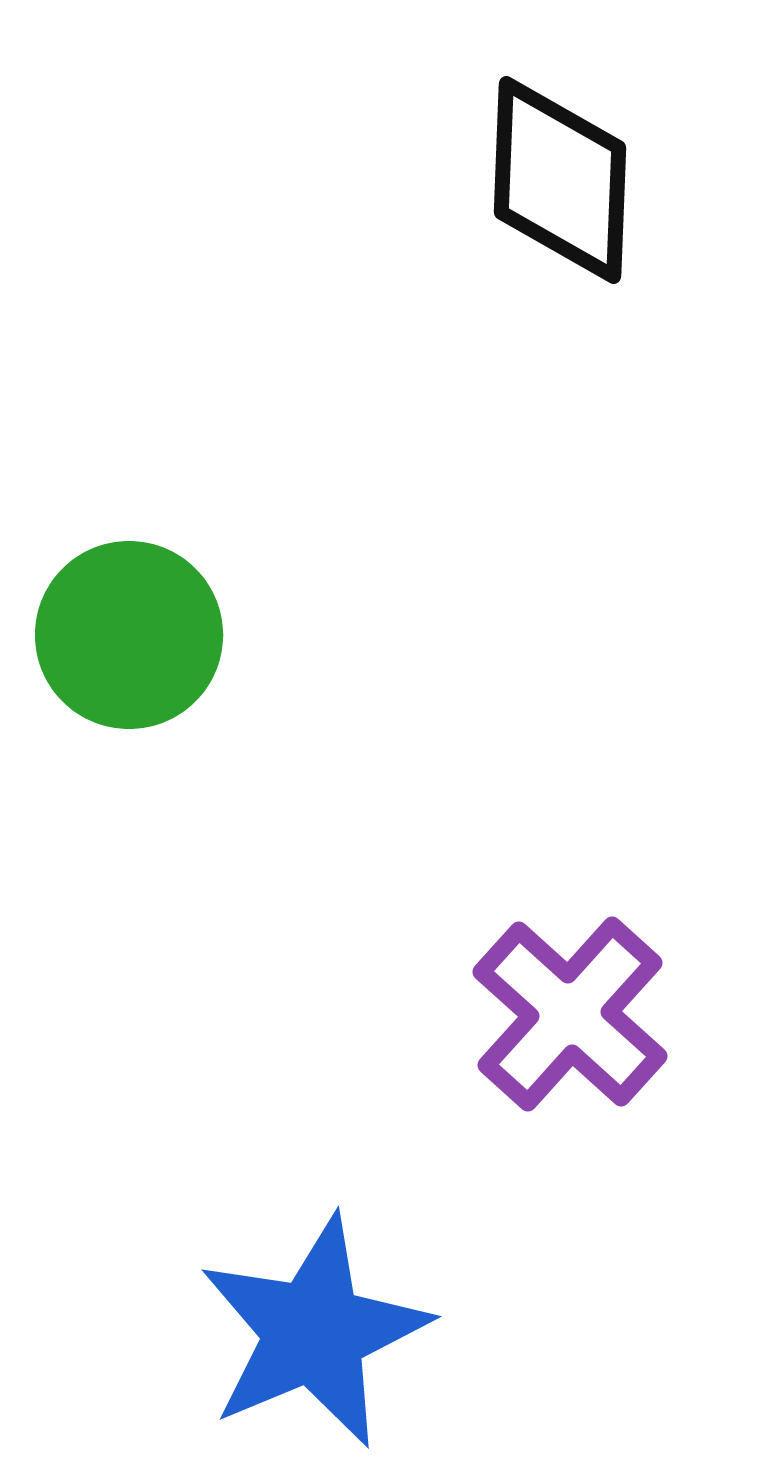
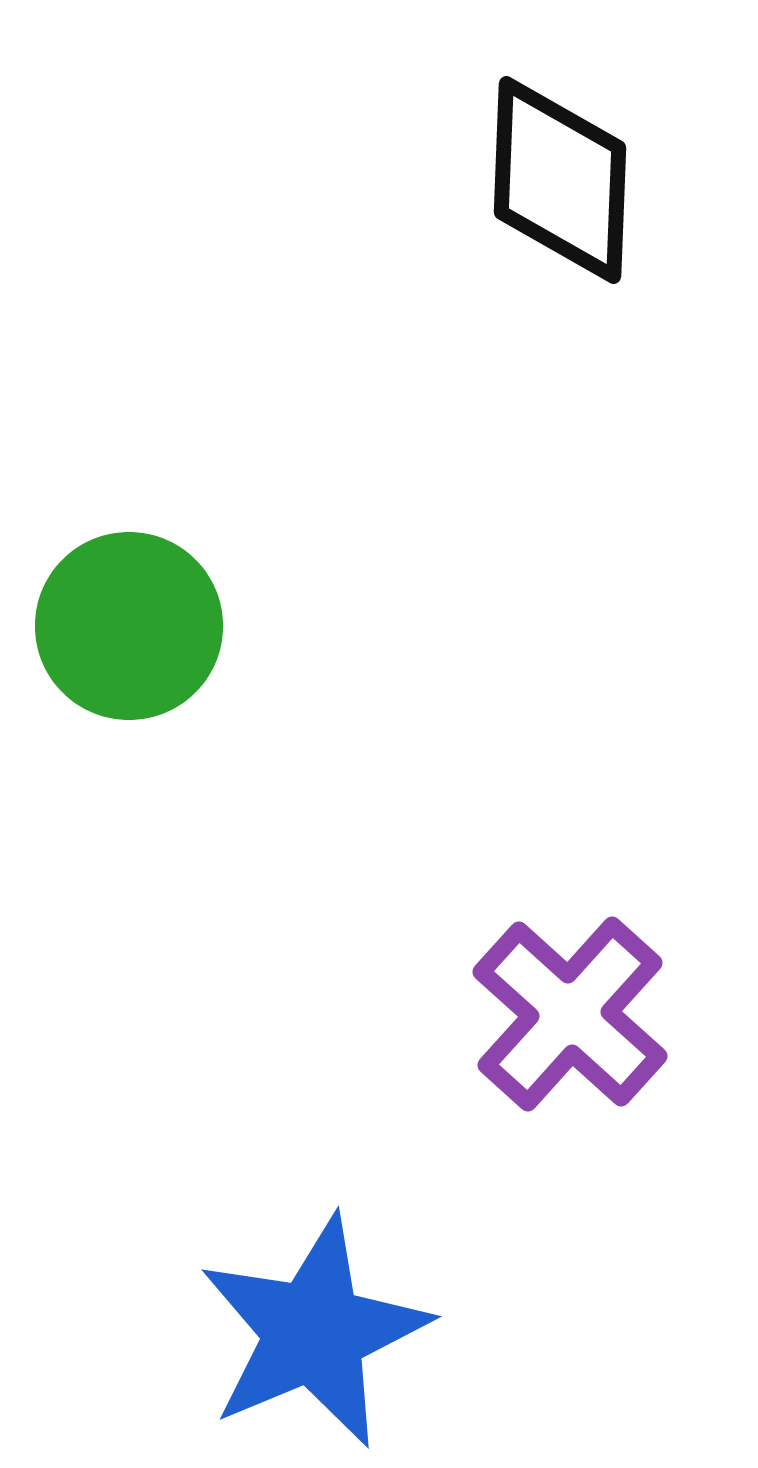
green circle: moved 9 px up
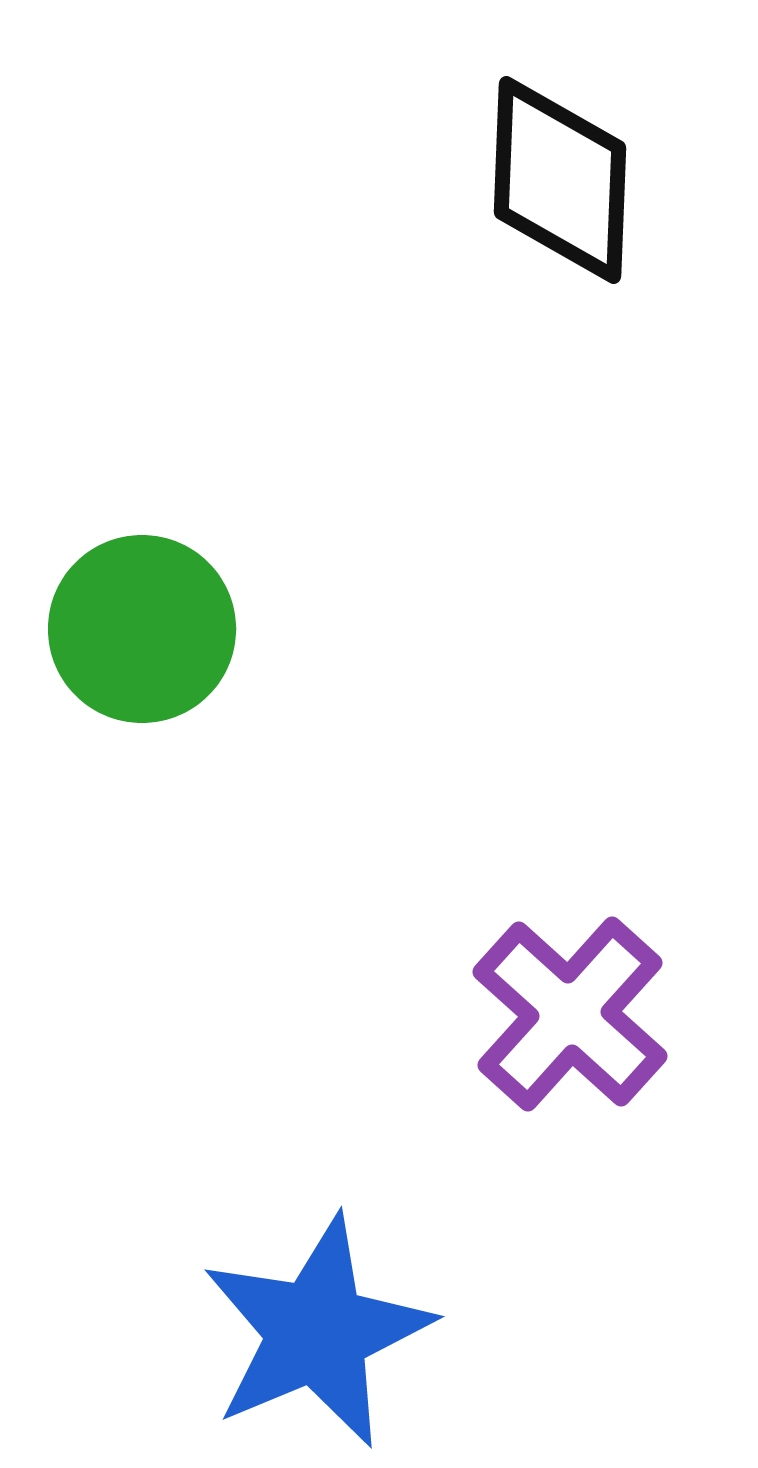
green circle: moved 13 px right, 3 px down
blue star: moved 3 px right
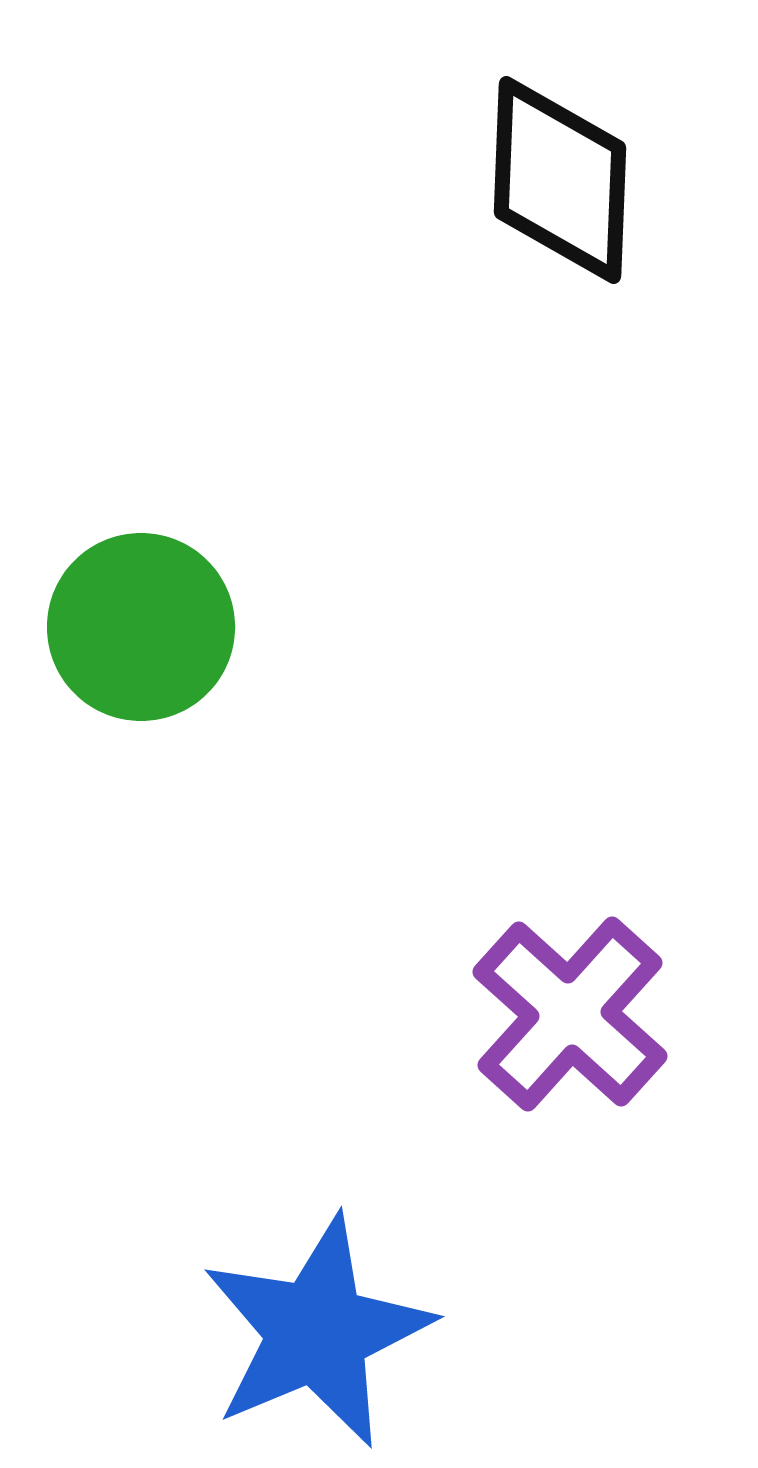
green circle: moved 1 px left, 2 px up
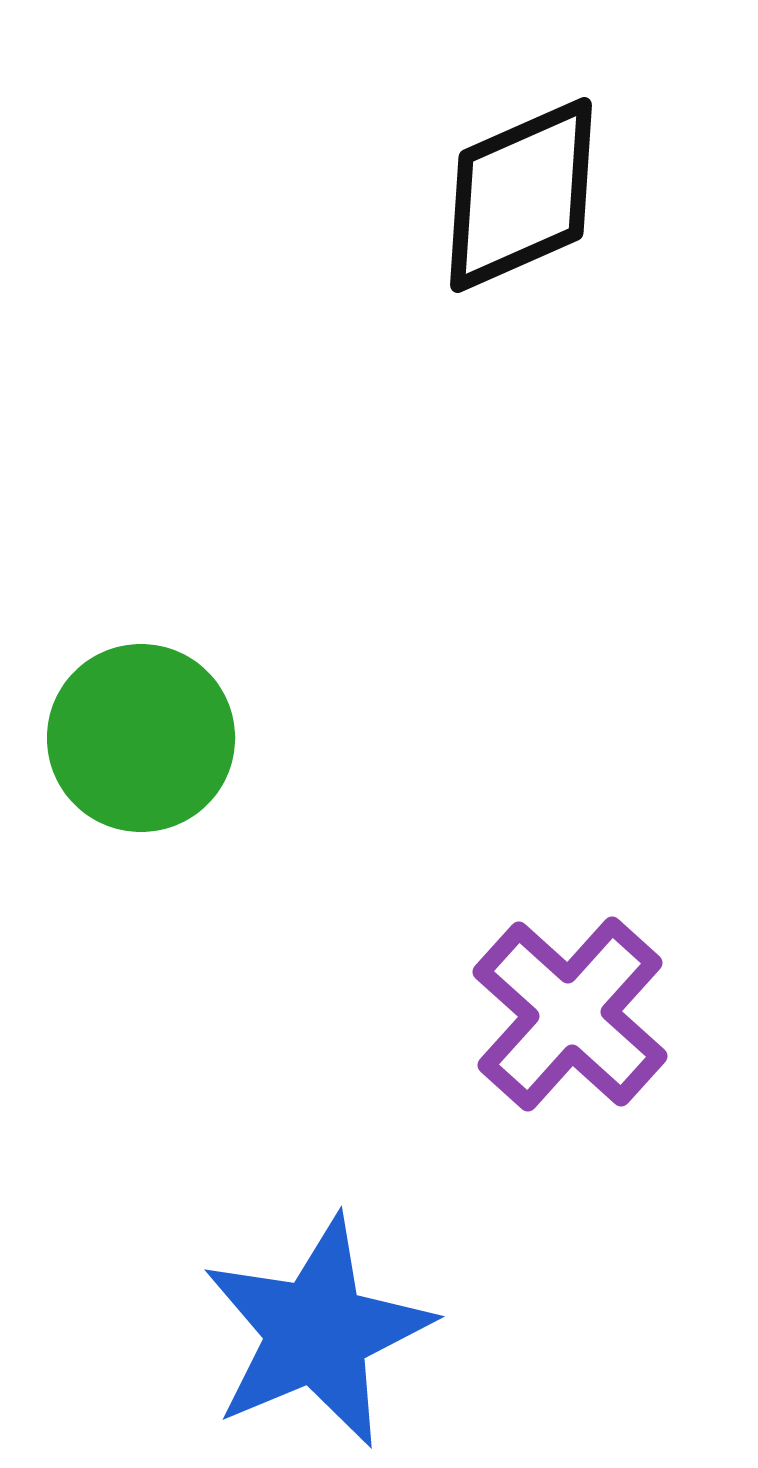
black diamond: moved 39 px left, 15 px down; rotated 64 degrees clockwise
green circle: moved 111 px down
